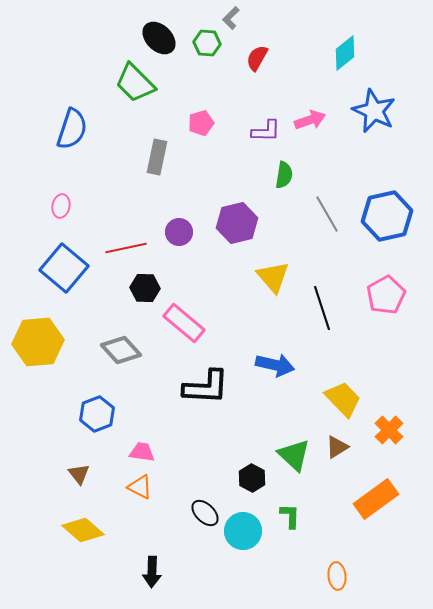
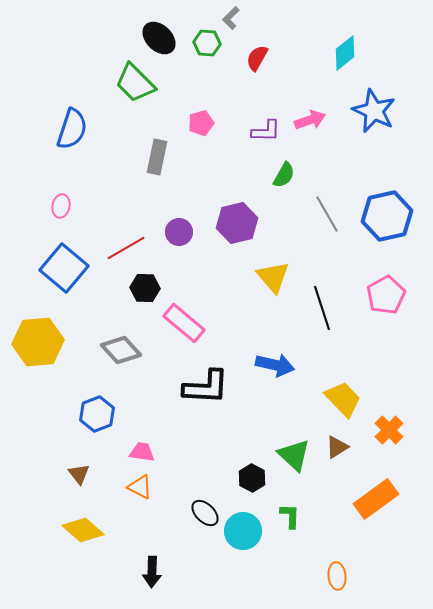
green semicircle at (284, 175): rotated 20 degrees clockwise
red line at (126, 248): rotated 18 degrees counterclockwise
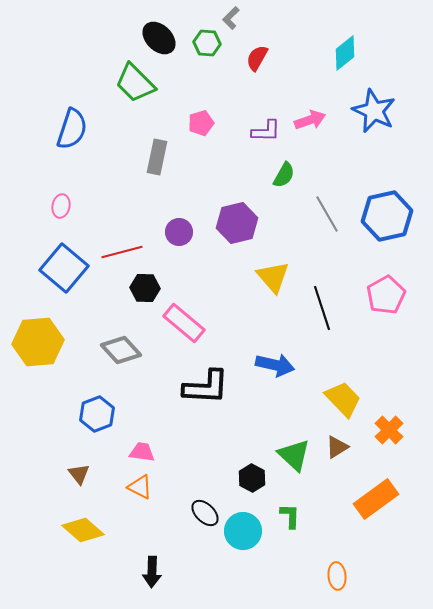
red line at (126, 248): moved 4 px left, 4 px down; rotated 15 degrees clockwise
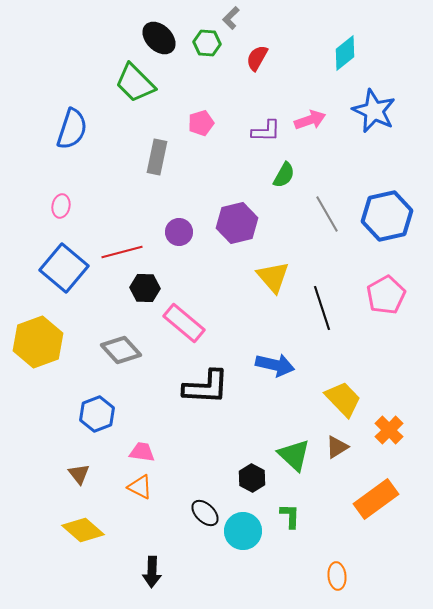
yellow hexagon at (38, 342): rotated 15 degrees counterclockwise
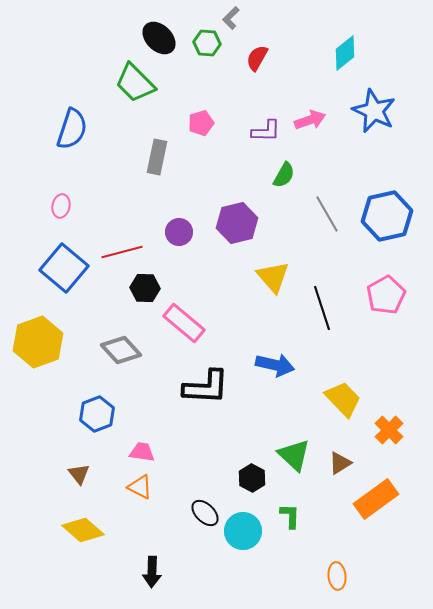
brown triangle at (337, 447): moved 3 px right, 16 px down
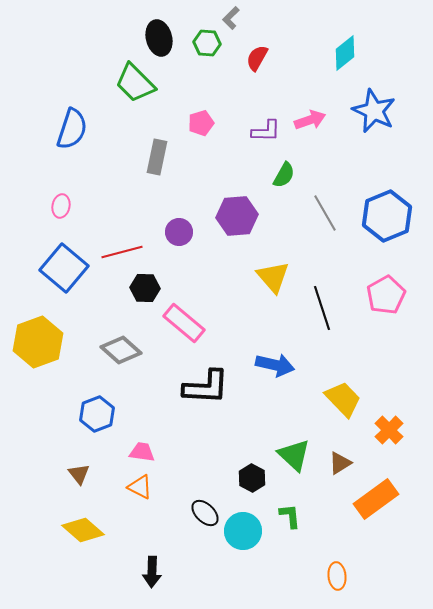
black ellipse at (159, 38): rotated 32 degrees clockwise
gray line at (327, 214): moved 2 px left, 1 px up
blue hexagon at (387, 216): rotated 9 degrees counterclockwise
purple hexagon at (237, 223): moved 7 px up; rotated 9 degrees clockwise
gray diamond at (121, 350): rotated 6 degrees counterclockwise
green L-shape at (290, 516): rotated 8 degrees counterclockwise
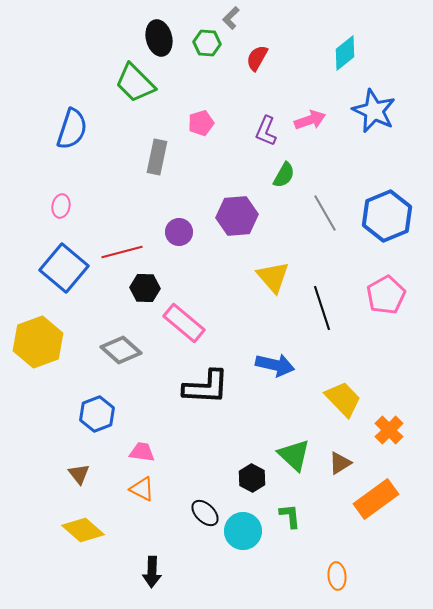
purple L-shape at (266, 131): rotated 112 degrees clockwise
orange triangle at (140, 487): moved 2 px right, 2 px down
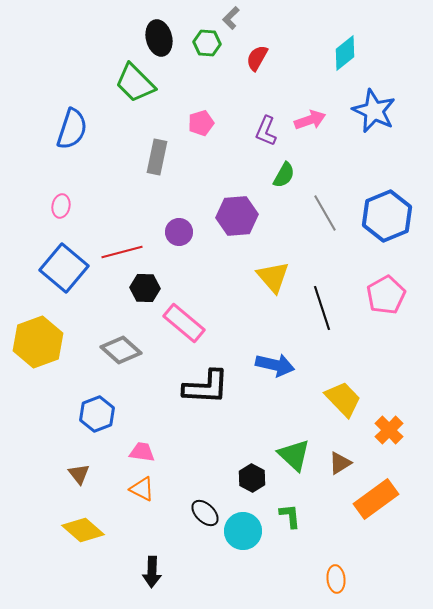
orange ellipse at (337, 576): moved 1 px left, 3 px down
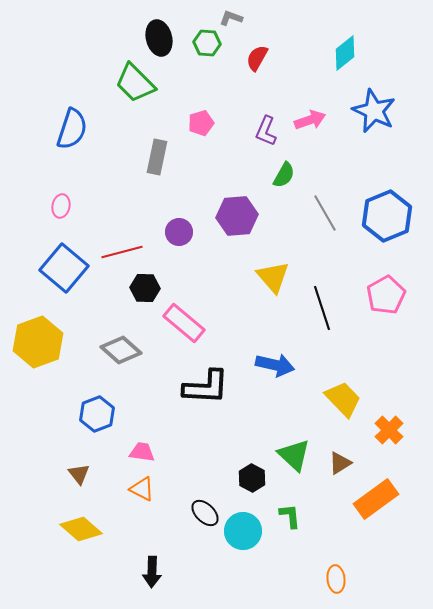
gray L-shape at (231, 18): rotated 65 degrees clockwise
yellow diamond at (83, 530): moved 2 px left, 1 px up
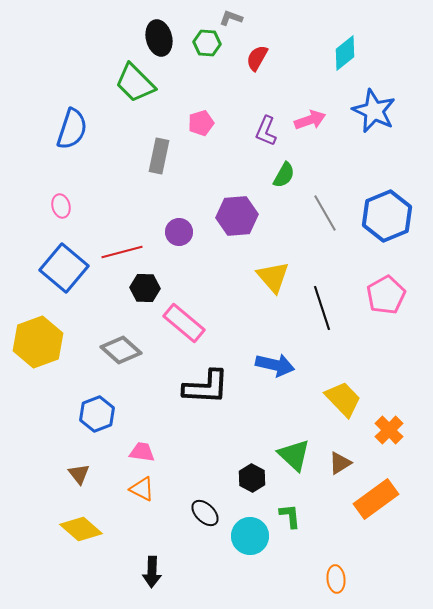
gray rectangle at (157, 157): moved 2 px right, 1 px up
pink ellipse at (61, 206): rotated 25 degrees counterclockwise
cyan circle at (243, 531): moved 7 px right, 5 px down
